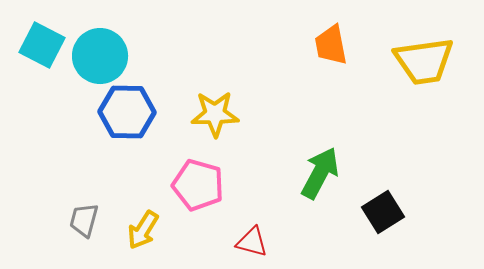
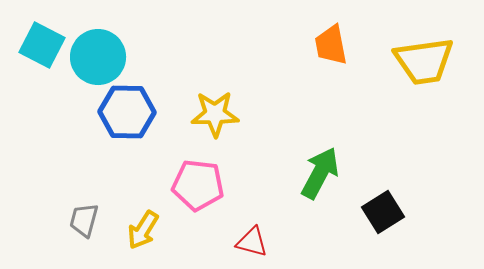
cyan circle: moved 2 px left, 1 px down
pink pentagon: rotated 9 degrees counterclockwise
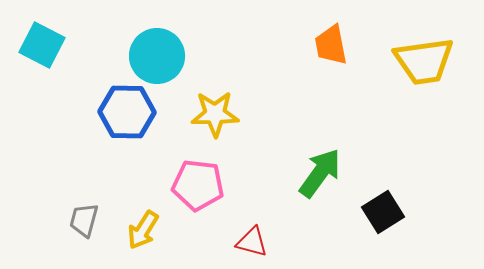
cyan circle: moved 59 px right, 1 px up
green arrow: rotated 8 degrees clockwise
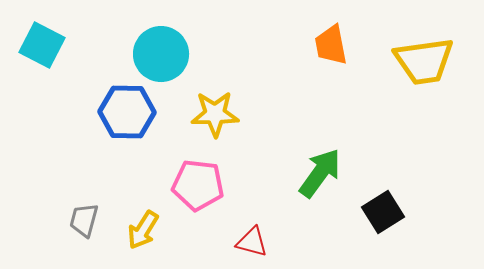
cyan circle: moved 4 px right, 2 px up
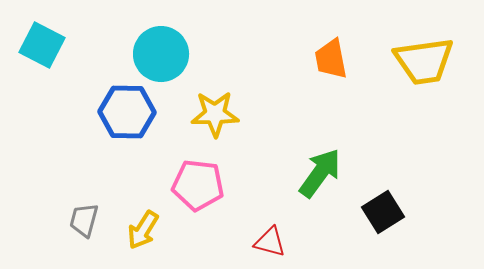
orange trapezoid: moved 14 px down
red triangle: moved 18 px right
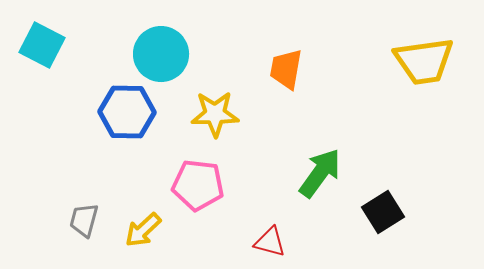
orange trapezoid: moved 45 px left, 10 px down; rotated 21 degrees clockwise
yellow arrow: rotated 15 degrees clockwise
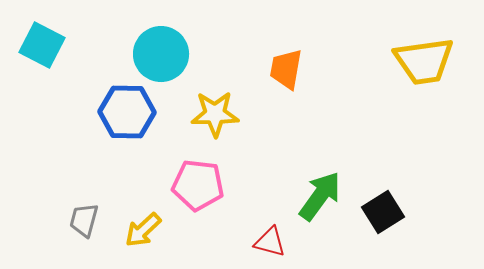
green arrow: moved 23 px down
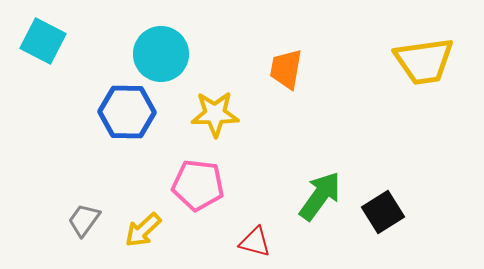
cyan square: moved 1 px right, 4 px up
gray trapezoid: rotated 21 degrees clockwise
red triangle: moved 15 px left
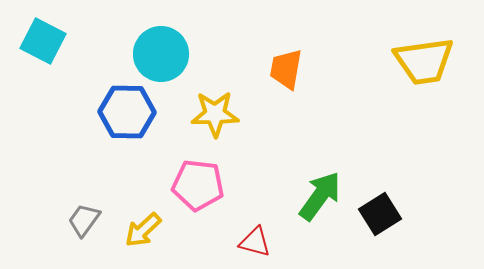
black square: moved 3 px left, 2 px down
